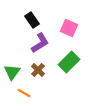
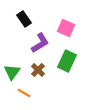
black rectangle: moved 8 px left, 1 px up
pink square: moved 3 px left
green rectangle: moved 2 px left, 1 px up; rotated 20 degrees counterclockwise
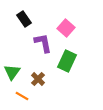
pink square: rotated 18 degrees clockwise
purple L-shape: moved 3 px right; rotated 70 degrees counterclockwise
brown cross: moved 9 px down
orange line: moved 2 px left, 3 px down
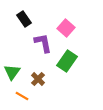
green rectangle: rotated 10 degrees clockwise
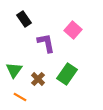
pink square: moved 7 px right, 2 px down
purple L-shape: moved 3 px right
green rectangle: moved 13 px down
green triangle: moved 2 px right, 2 px up
orange line: moved 2 px left, 1 px down
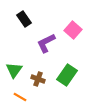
purple L-shape: rotated 105 degrees counterclockwise
green rectangle: moved 1 px down
brown cross: rotated 24 degrees counterclockwise
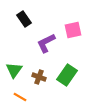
pink square: rotated 36 degrees clockwise
brown cross: moved 1 px right, 2 px up
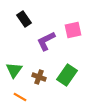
purple L-shape: moved 2 px up
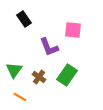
pink square: rotated 18 degrees clockwise
purple L-shape: moved 3 px right, 6 px down; rotated 85 degrees counterclockwise
brown cross: rotated 16 degrees clockwise
